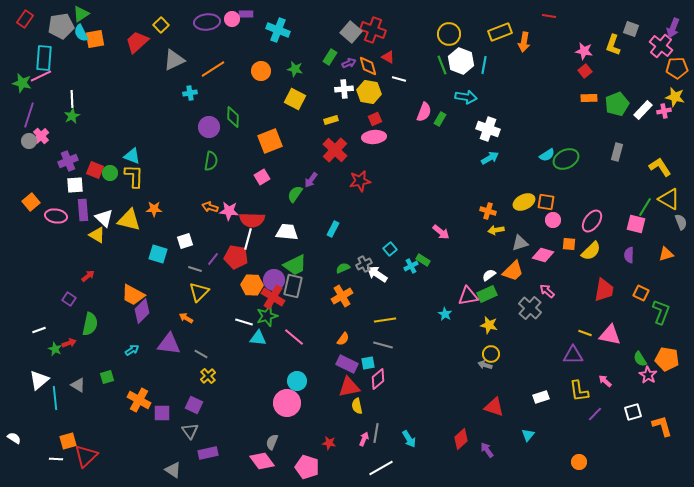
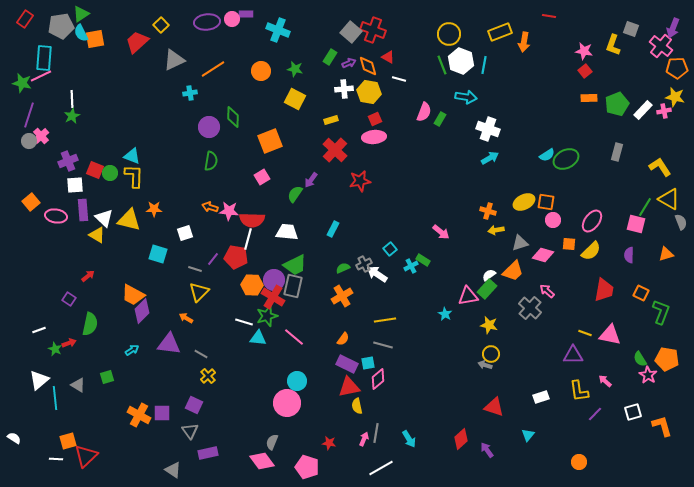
white square at (185, 241): moved 8 px up
green rectangle at (487, 294): moved 5 px up; rotated 24 degrees counterclockwise
orange cross at (139, 400): moved 15 px down
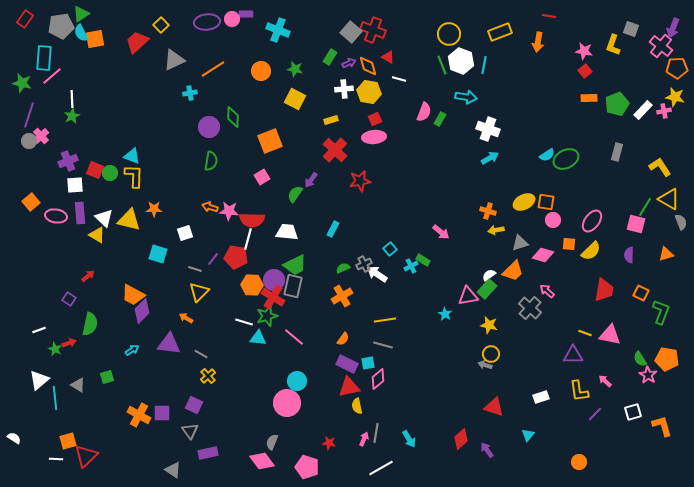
orange arrow at (524, 42): moved 14 px right
pink line at (41, 76): moved 11 px right; rotated 15 degrees counterclockwise
purple rectangle at (83, 210): moved 3 px left, 3 px down
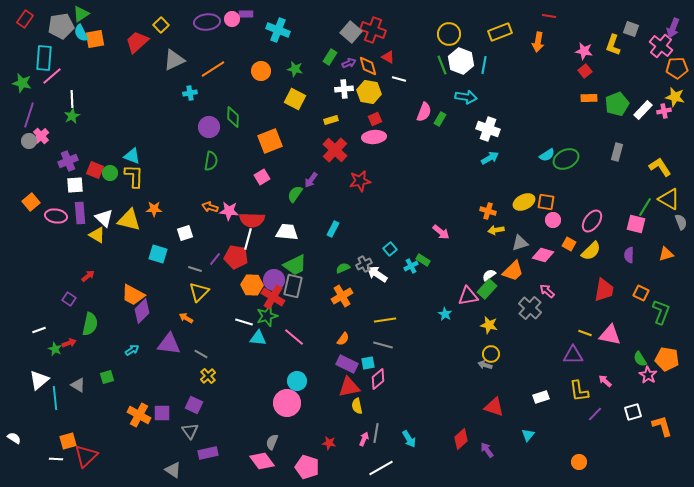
orange square at (569, 244): rotated 24 degrees clockwise
purple line at (213, 259): moved 2 px right
